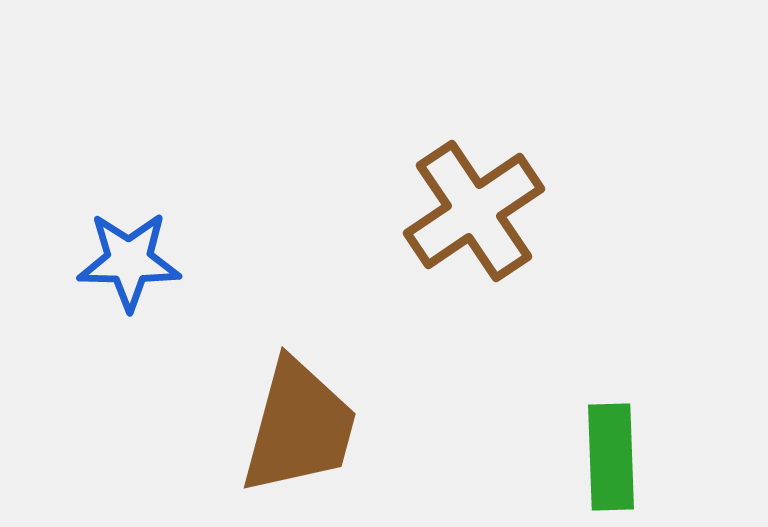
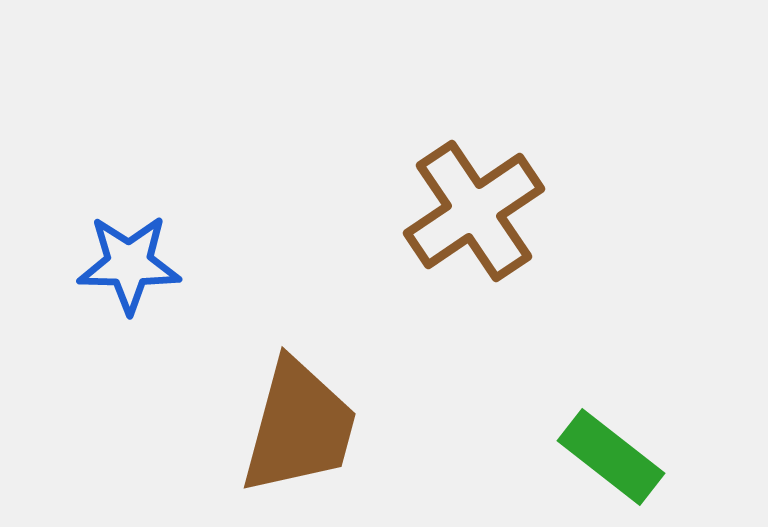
blue star: moved 3 px down
green rectangle: rotated 50 degrees counterclockwise
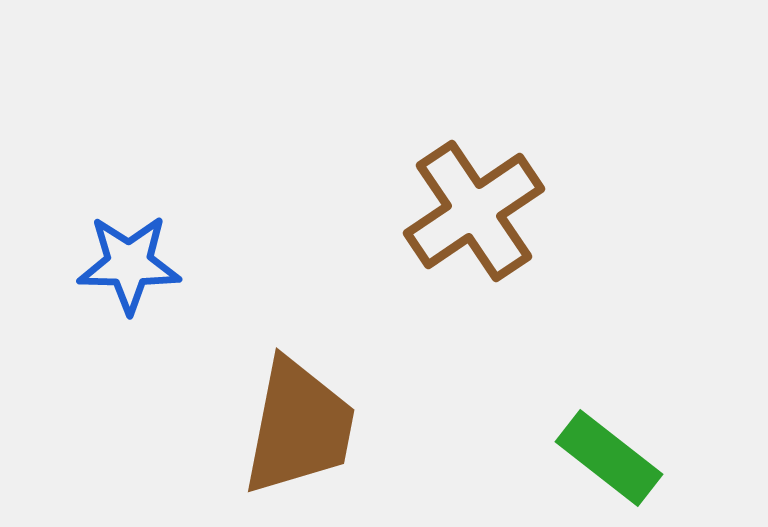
brown trapezoid: rotated 4 degrees counterclockwise
green rectangle: moved 2 px left, 1 px down
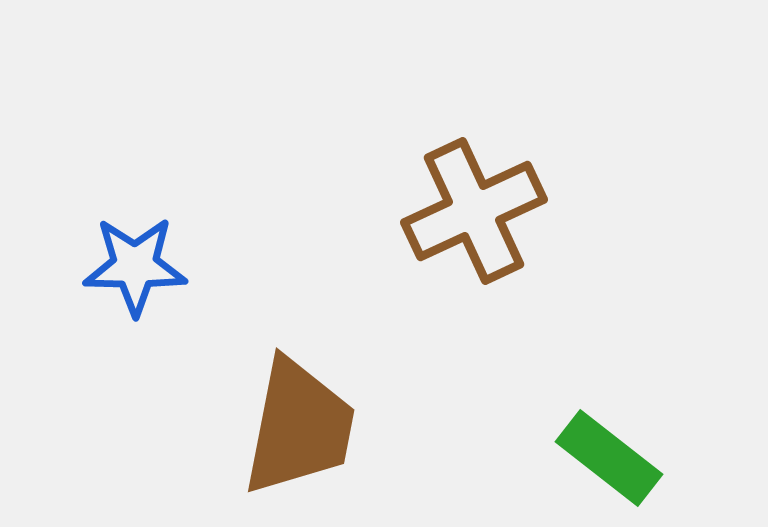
brown cross: rotated 9 degrees clockwise
blue star: moved 6 px right, 2 px down
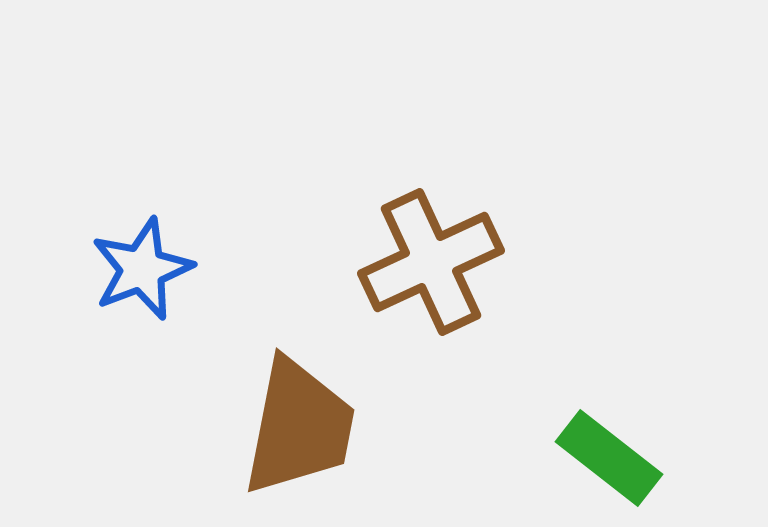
brown cross: moved 43 px left, 51 px down
blue star: moved 7 px right, 3 px down; rotated 22 degrees counterclockwise
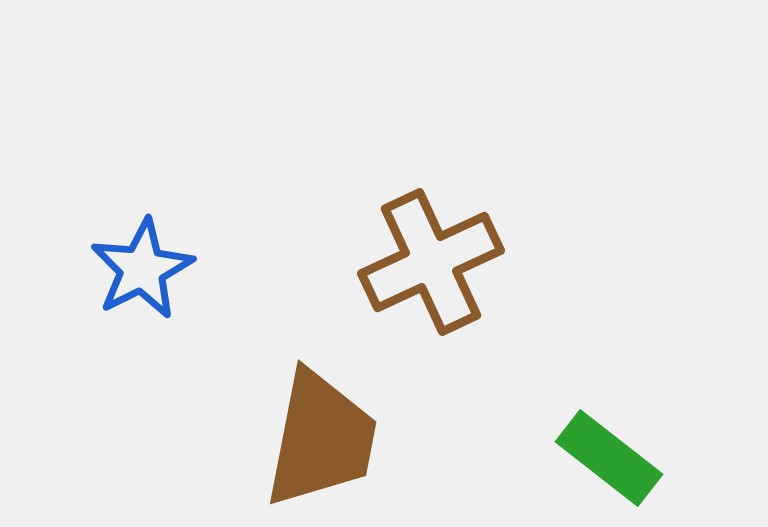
blue star: rotated 6 degrees counterclockwise
brown trapezoid: moved 22 px right, 12 px down
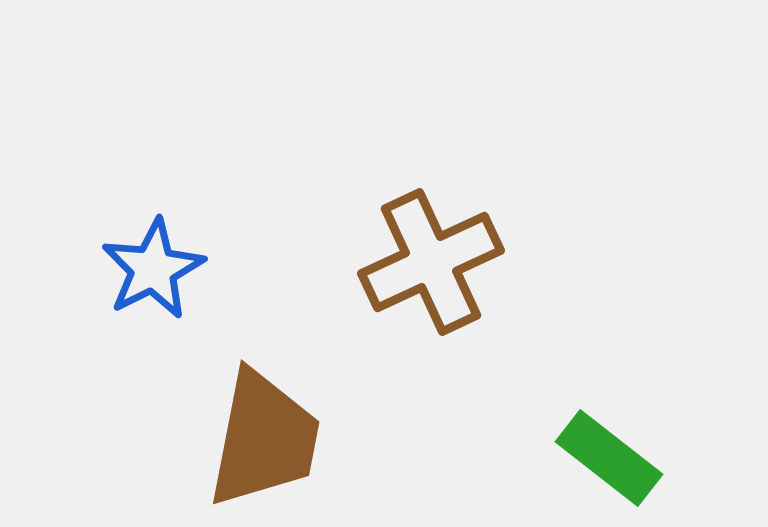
blue star: moved 11 px right
brown trapezoid: moved 57 px left
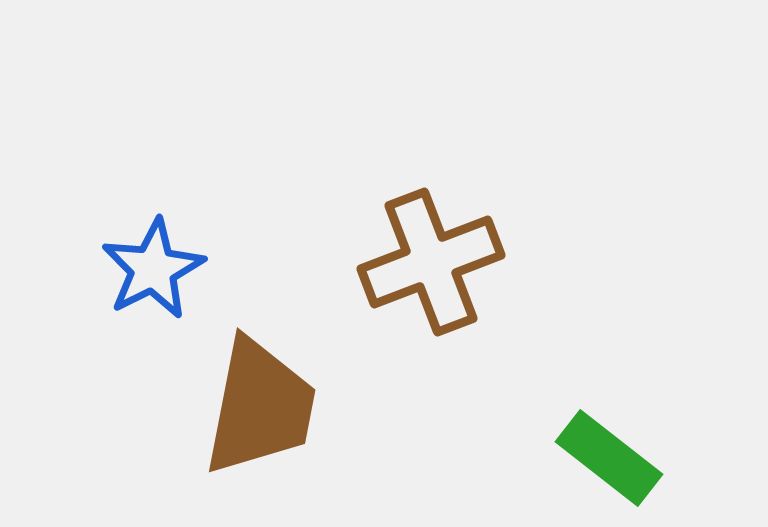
brown cross: rotated 4 degrees clockwise
brown trapezoid: moved 4 px left, 32 px up
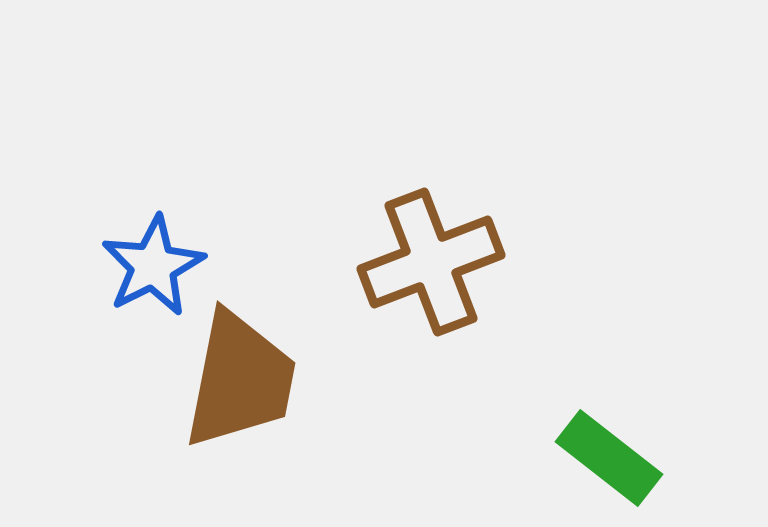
blue star: moved 3 px up
brown trapezoid: moved 20 px left, 27 px up
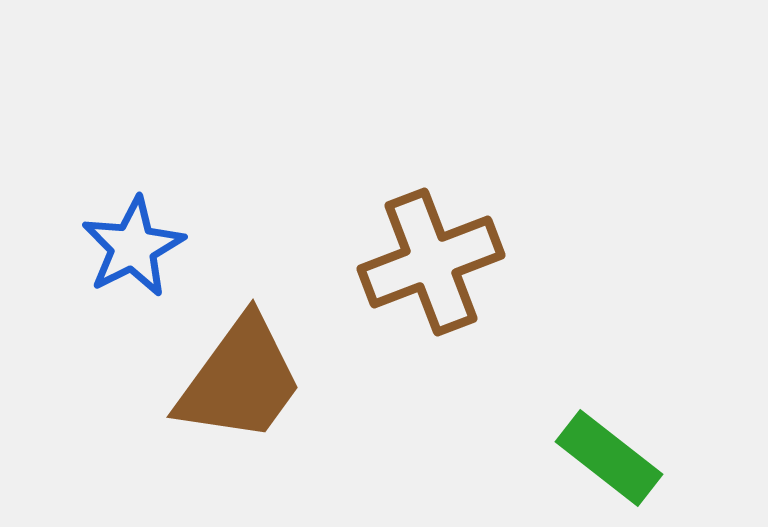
blue star: moved 20 px left, 19 px up
brown trapezoid: rotated 25 degrees clockwise
